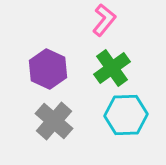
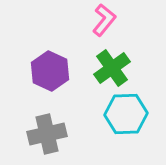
purple hexagon: moved 2 px right, 2 px down
cyan hexagon: moved 1 px up
gray cross: moved 7 px left, 13 px down; rotated 36 degrees clockwise
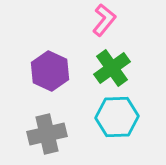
cyan hexagon: moved 9 px left, 3 px down
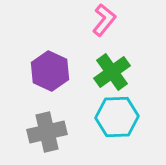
green cross: moved 4 px down
gray cross: moved 2 px up
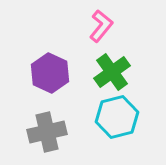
pink L-shape: moved 3 px left, 6 px down
purple hexagon: moved 2 px down
cyan hexagon: rotated 12 degrees counterclockwise
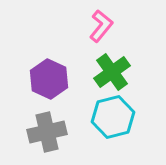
purple hexagon: moved 1 px left, 6 px down
cyan hexagon: moved 4 px left
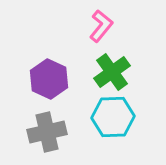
cyan hexagon: rotated 12 degrees clockwise
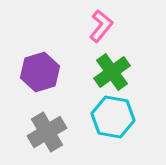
purple hexagon: moved 9 px left, 7 px up; rotated 18 degrees clockwise
cyan hexagon: rotated 12 degrees clockwise
gray cross: rotated 18 degrees counterclockwise
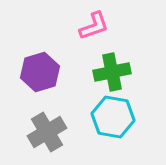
pink L-shape: moved 7 px left; rotated 32 degrees clockwise
green cross: rotated 24 degrees clockwise
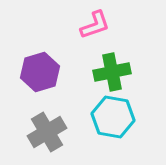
pink L-shape: moved 1 px right, 1 px up
